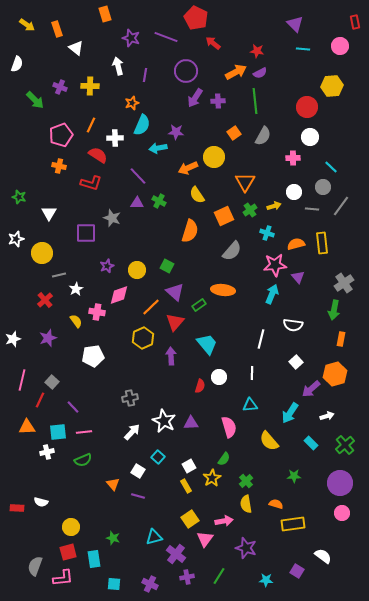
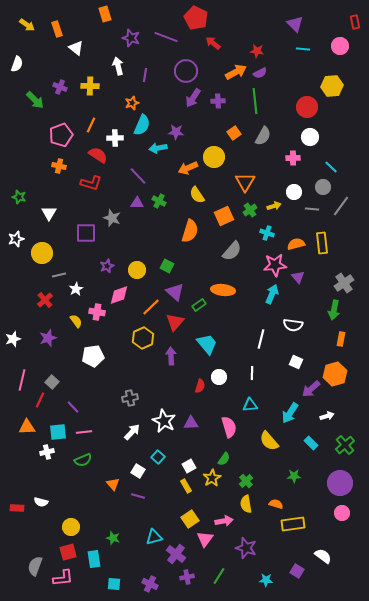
purple arrow at (195, 98): moved 2 px left
white square at (296, 362): rotated 24 degrees counterclockwise
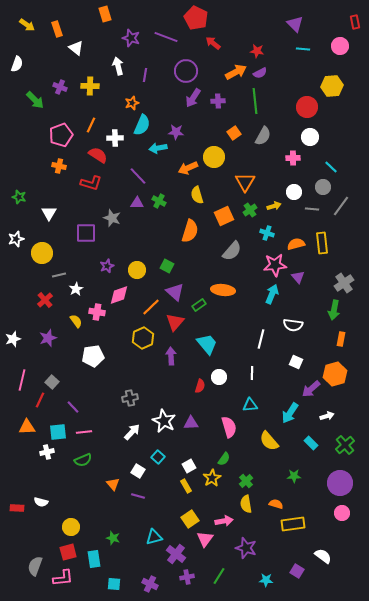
yellow semicircle at (197, 195): rotated 18 degrees clockwise
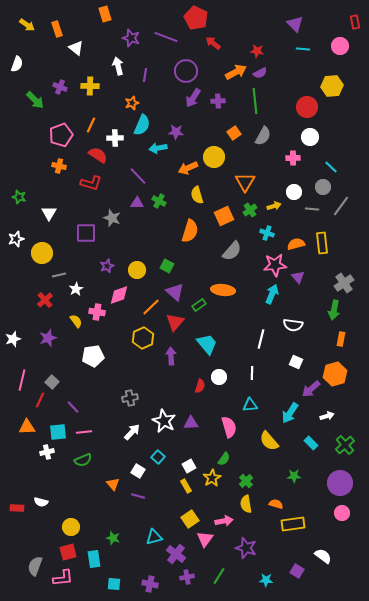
purple cross at (150, 584): rotated 14 degrees counterclockwise
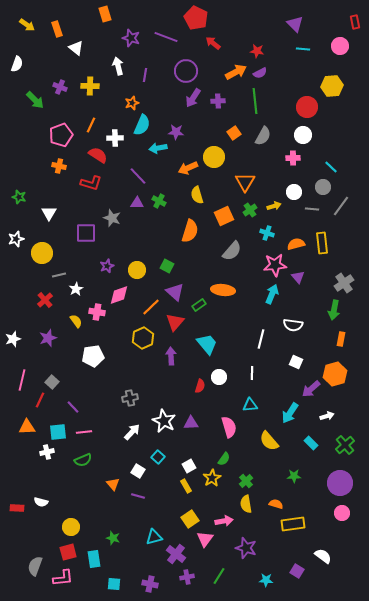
white circle at (310, 137): moved 7 px left, 2 px up
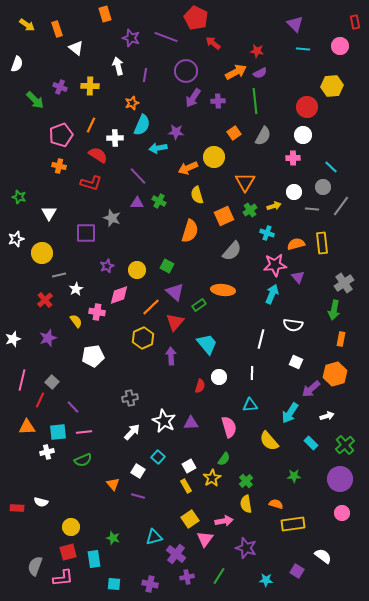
purple circle at (340, 483): moved 4 px up
